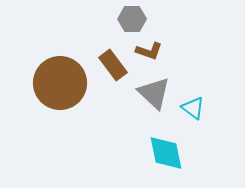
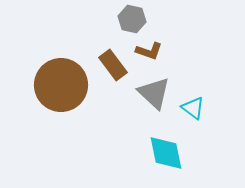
gray hexagon: rotated 12 degrees clockwise
brown circle: moved 1 px right, 2 px down
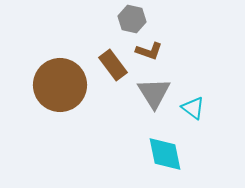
brown circle: moved 1 px left
gray triangle: rotated 15 degrees clockwise
cyan diamond: moved 1 px left, 1 px down
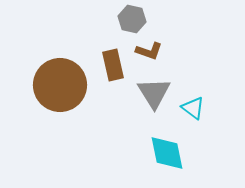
brown rectangle: rotated 24 degrees clockwise
cyan diamond: moved 2 px right, 1 px up
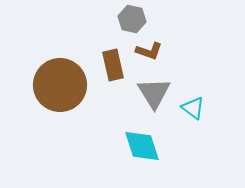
cyan diamond: moved 25 px left, 7 px up; rotated 6 degrees counterclockwise
